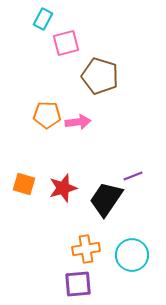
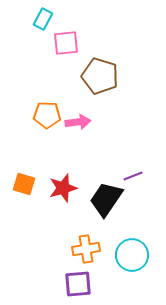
pink square: rotated 8 degrees clockwise
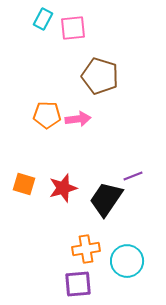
pink square: moved 7 px right, 15 px up
pink arrow: moved 3 px up
cyan circle: moved 5 px left, 6 px down
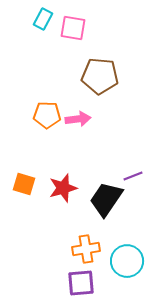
pink square: rotated 16 degrees clockwise
brown pentagon: rotated 12 degrees counterclockwise
purple square: moved 3 px right, 1 px up
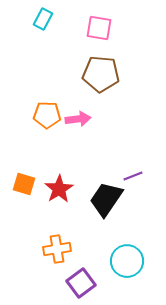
pink square: moved 26 px right
brown pentagon: moved 1 px right, 2 px up
red star: moved 4 px left, 1 px down; rotated 16 degrees counterclockwise
orange cross: moved 29 px left
purple square: rotated 32 degrees counterclockwise
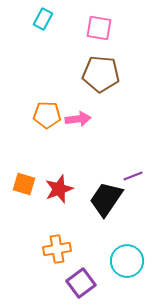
red star: rotated 12 degrees clockwise
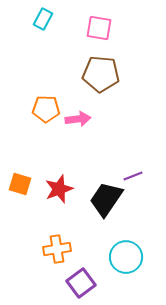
orange pentagon: moved 1 px left, 6 px up
orange square: moved 4 px left
cyan circle: moved 1 px left, 4 px up
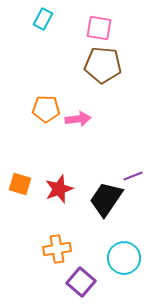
brown pentagon: moved 2 px right, 9 px up
cyan circle: moved 2 px left, 1 px down
purple square: moved 1 px up; rotated 12 degrees counterclockwise
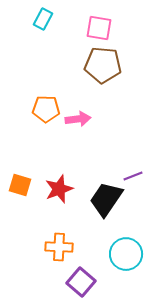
orange square: moved 1 px down
orange cross: moved 2 px right, 2 px up; rotated 12 degrees clockwise
cyan circle: moved 2 px right, 4 px up
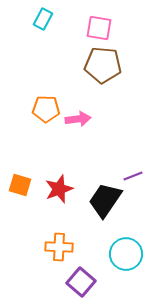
black trapezoid: moved 1 px left, 1 px down
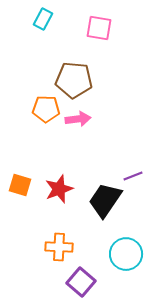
brown pentagon: moved 29 px left, 15 px down
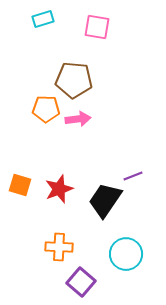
cyan rectangle: rotated 45 degrees clockwise
pink square: moved 2 px left, 1 px up
